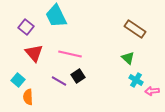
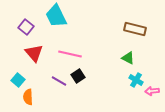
brown rectangle: rotated 20 degrees counterclockwise
green triangle: rotated 16 degrees counterclockwise
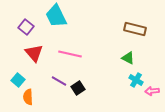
black square: moved 12 px down
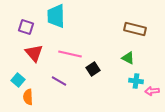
cyan trapezoid: rotated 25 degrees clockwise
purple square: rotated 21 degrees counterclockwise
cyan cross: moved 1 px down; rotated 24 degrees counterclockwise
black square: moved 15 px right, 19 px up
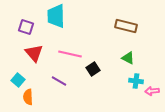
brown rectangle: moved 9 px left, 3 px up
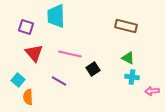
cyan cross: moved 4 px left, 4 px up
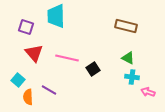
pink line: moved 3 px left, 4 px down
purple line: moved 10 px left, 9 px down
pink arrow: moved 4 px left, 1 px down; rotated 24 degrees clockwise
